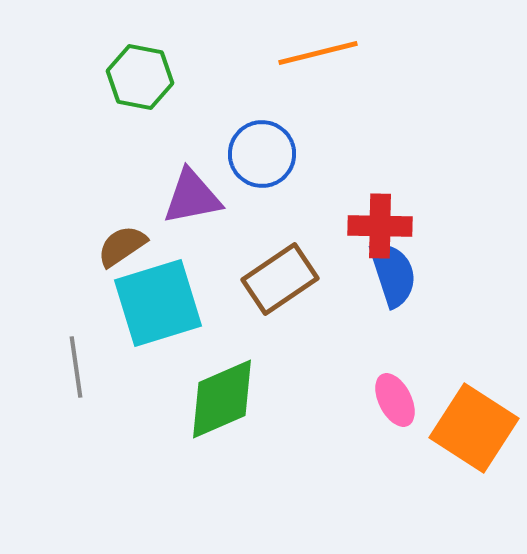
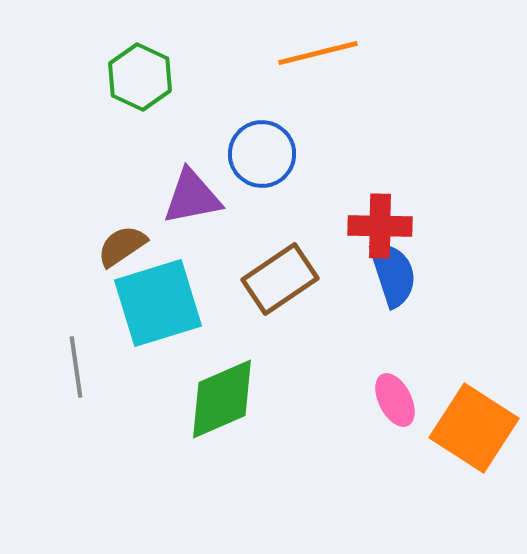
green hexagon: rotated 14 degrees clockwise
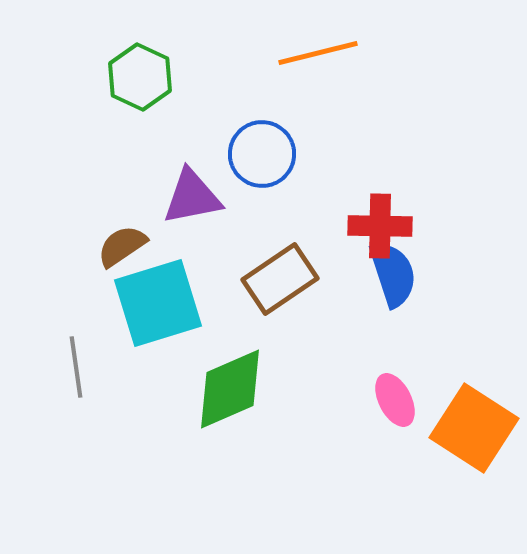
green diamond: moved 8 px right, 10 px up
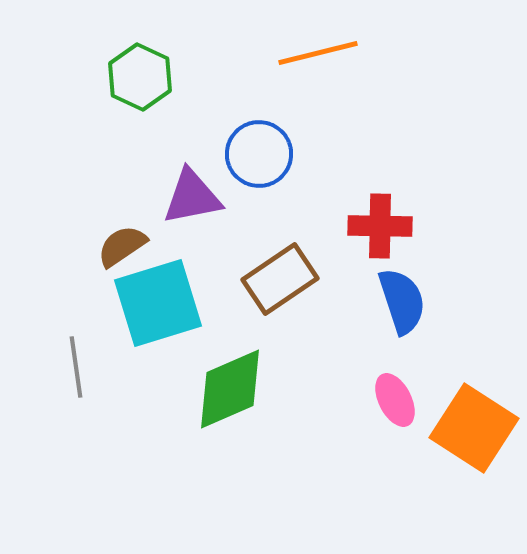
blue circle: moved 3 px left
blue semicircle: moved 9 px right, 27 px down
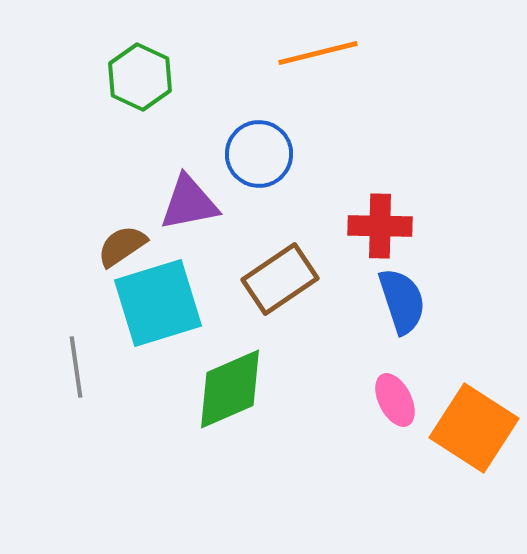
purple triangle: moved 3 px left, 6 px down
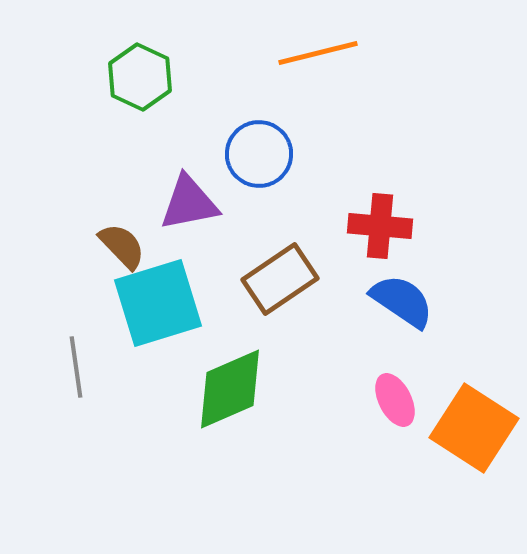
red cross: rotated 4 degrees clockwise
brown semicircle: rotated 80 degrees clockwise
blue semicircle: rotated 38 degrees counterclockwise
